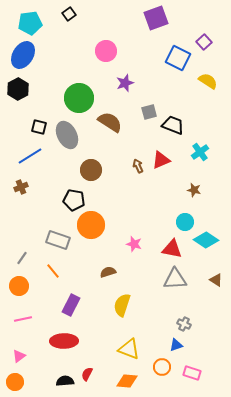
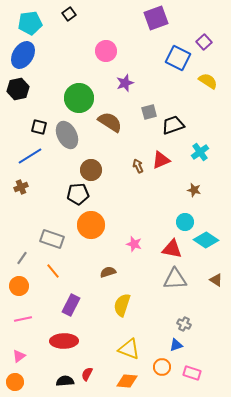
black hexagon at (18, 89): rotated 15 degrees clockwise
black trapezoid at (173, 125): rotated 40 degrees counterclockwise
black pentagon at (74, 200): moved 4 px right, 6 px up; rotated 15 degrees counterclockwise
gray rectangle at (58, 240): moved 6 px left, 1 px up
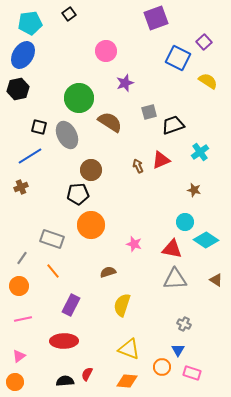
blue triangle at (176, 345): moved 2 px right, 5 px down; rotated 40 degrees counterclockwise
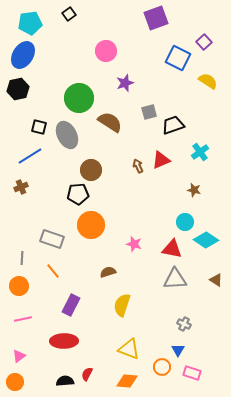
gray line at (22, 258): rotated 32 degrees counterclockwise
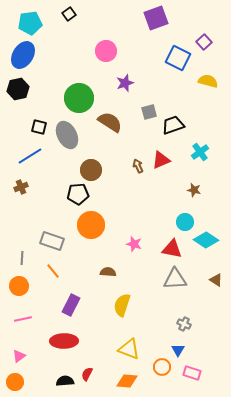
yellow semicircle at (208, 81): rotated 18 degrees counterclockwise
gray rectangle at (52, 239): moved 2 px down
brown semicircle at (108, 272): rotated 21 degrees clockwise
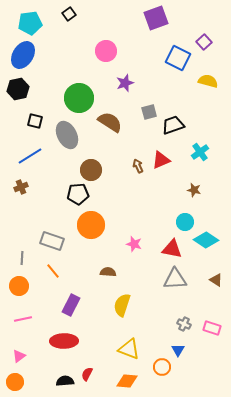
black square at (39, 127): moved 4 px left, 6 px up
pink rectangle at (192, 373): moved 20 px right, 45 px up
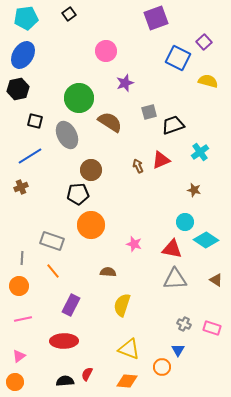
cyan pentagon at (30, 23): moved 4 px left, 5 px up
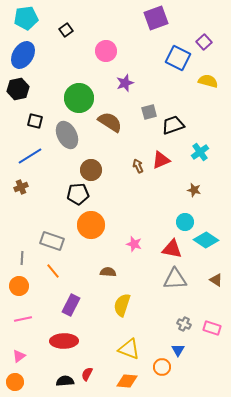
black square at (69, 14): moved 3 px left, 16 px down
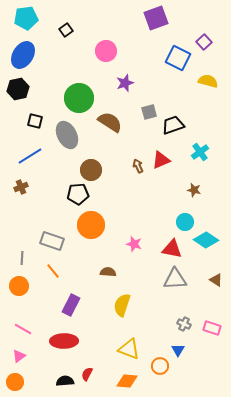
pink line at (23, 319): moved 10 px down; rotated 42 degrees clockwise
orange circle at (162, 367): moved 2 px left, 1 px up
